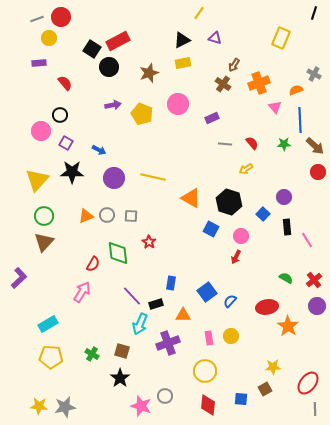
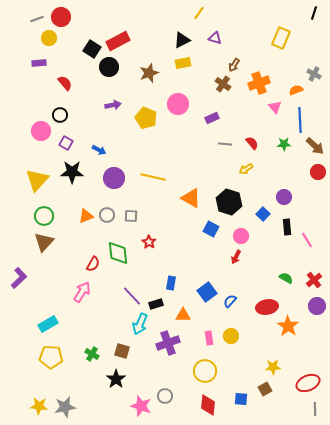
yellow pentagon at (142, 114): moved 4 px right, 4 px down
black star at (120, 378): moved 4 px left, 1 px down
red ellipse at (308, 383): rotated 30 degrees clockwise
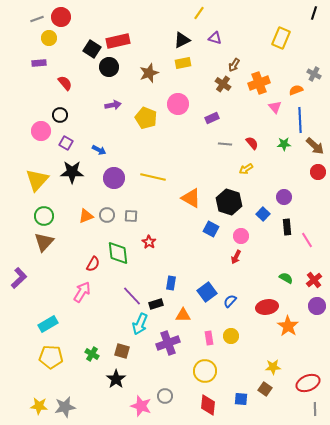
red rectangle at (118, 41): rotated 15 degrees clockwise
brown square at (265, 389): rotated 24 degrees counterclockwise
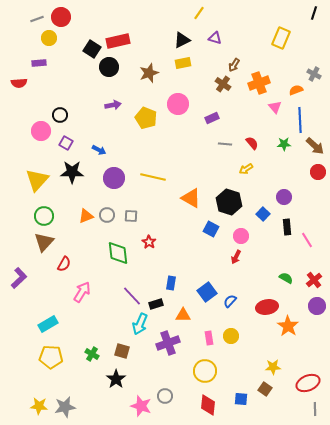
red semicircle at (65, 83): moved 46 px left; rotated 126 degrees clockwise
red semicircle at (93, 264): moved 29 px left
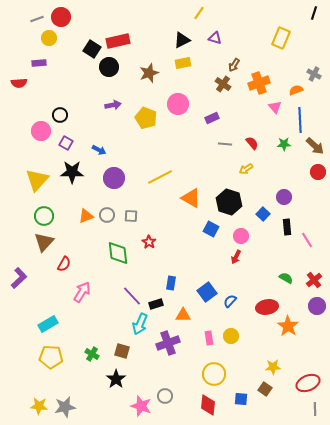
yellow line at (153, 177): moved 7 px right; rotated 40 degrees counterclockwise
yellow circle at (205, 371): moved 9 px right, 3 px down
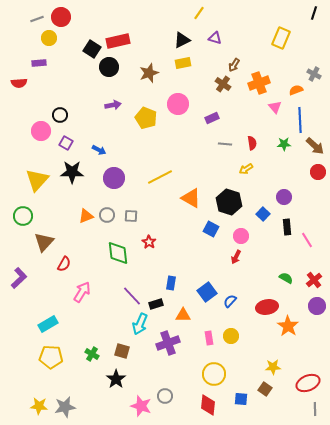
red semicircle at (252, 143): rotated 32 degrees clockwise
green circle at (44, 216): moved 21 px left
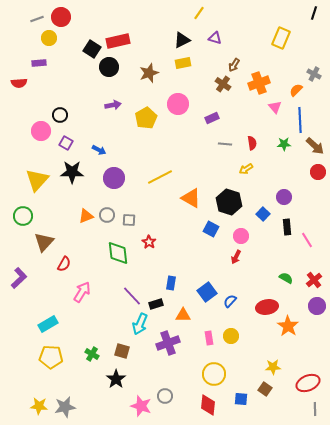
orange semicircle at (296, 90): rotated 24 degrees counterclockwise
yellow pentagon at (146, 118): rotated 20 degrees clockwise
gray square at (131, 216): moved 2 px left, 4 px down
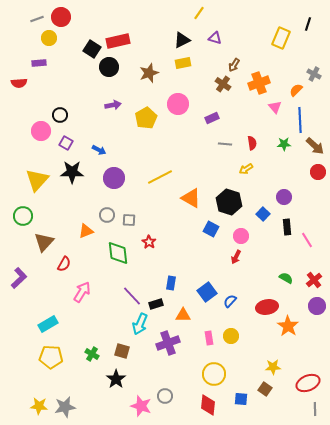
black line at (314, 13): moved 6 px left, 11 px down
orange triangle at (86, 216): moved 15 px down
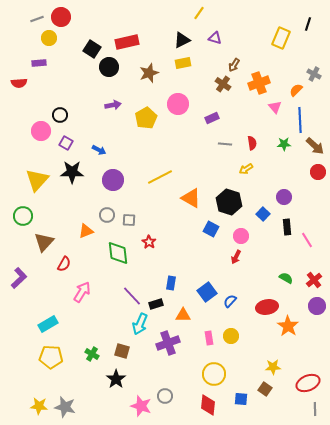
red rectangle at (118, 41): moved 9 px right, 1 px down
purple circle at (114, 178): moved 1 px left, 2 px down
gray star at (65, 407): rotated 25 degrees clockwise
